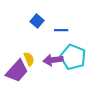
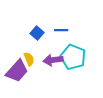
blue square: moved 12 px down
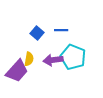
yellow semicircle: rotated 32 degrees clockwise
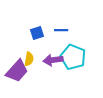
blue square: rotated 32 degrees clockwise
